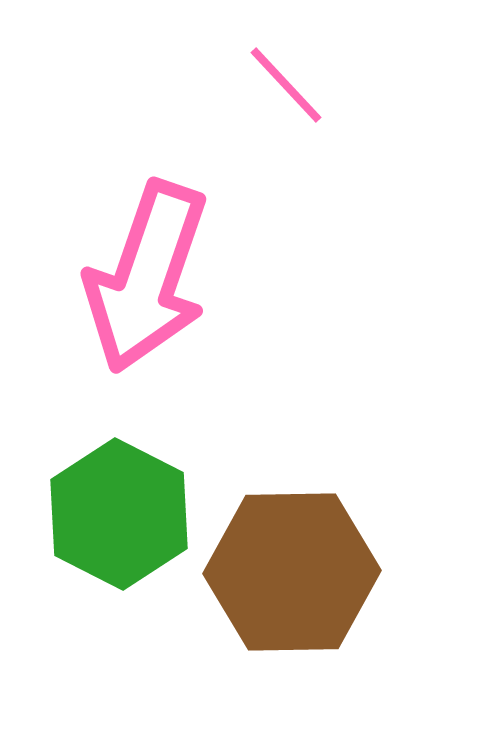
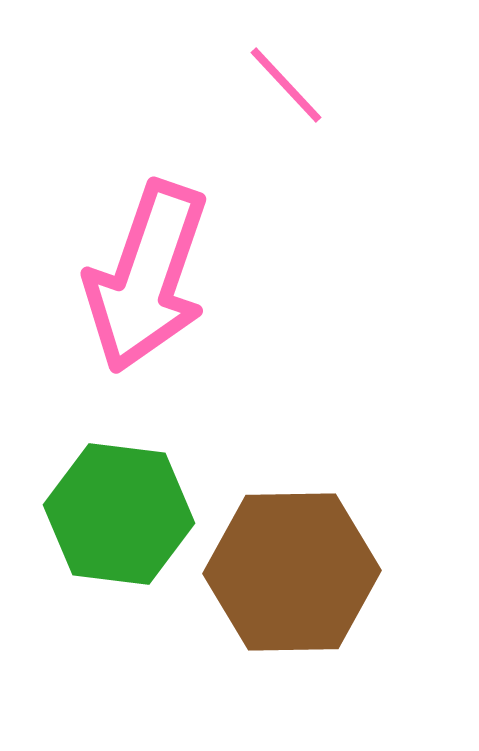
green hexagon: rotated 20 degrees counterclockwise
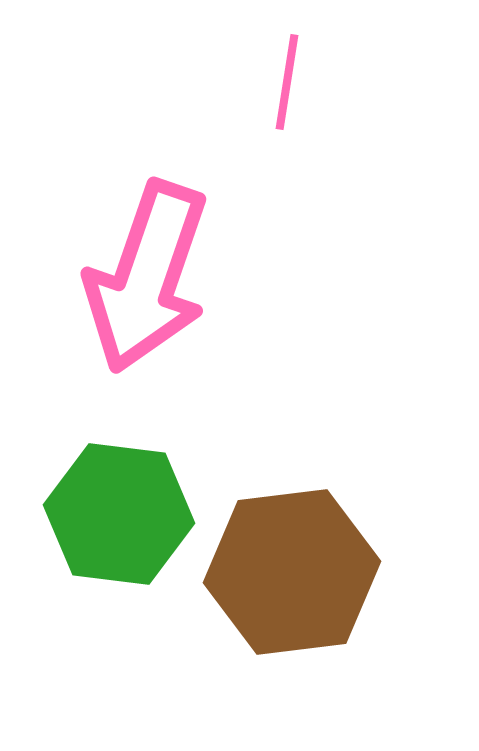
pink line: moved 1 px right, 3 px up; rotated 52 degrees clockwise
brown hexagon: rotated 6 degrees counterclockwise
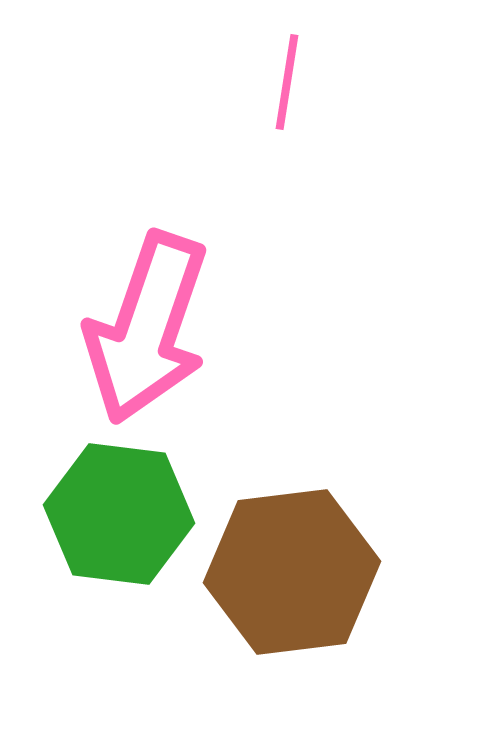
pink arrow: moved 51 px down
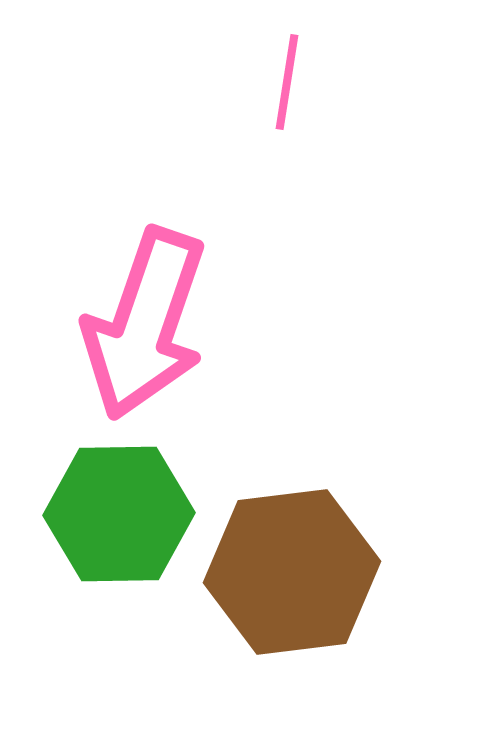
pink arrow: moved 2 px left, 4 px up
green hexagon: rotated 8 degrees counterclockwise
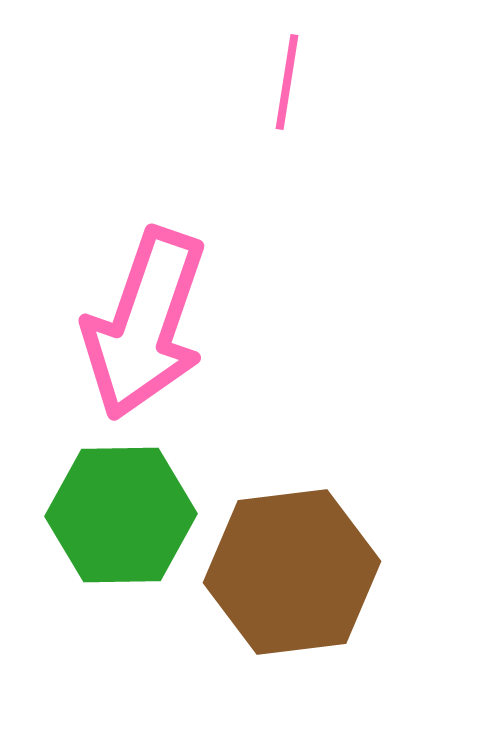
green hexagon: moved 2 px right, 1 px down
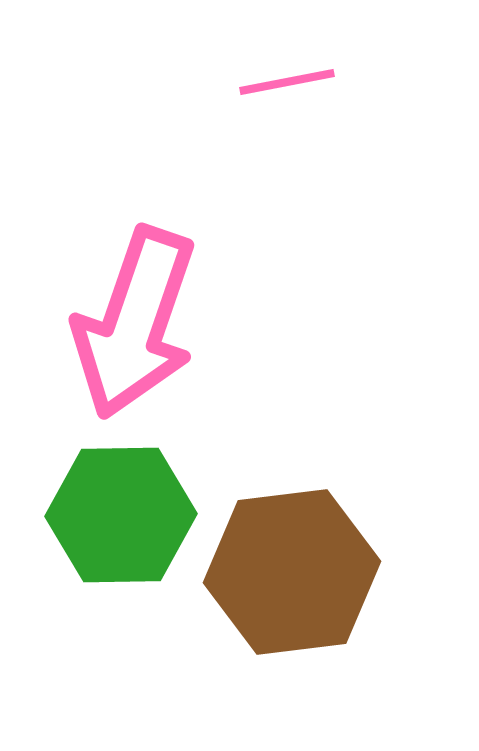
pink line: rotated 70 degrees clockwise
pink arrow: moved 10 px left, 1 px up
